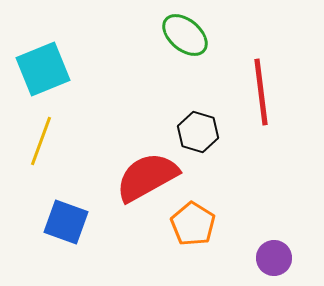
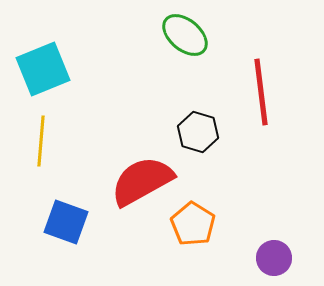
yellow line: rotated 15 degrees counterclockwise
red semicircle: moved 5 px left, 4 px down
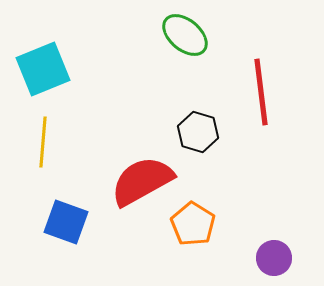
yellow line: moved 2 px right, 1 px down
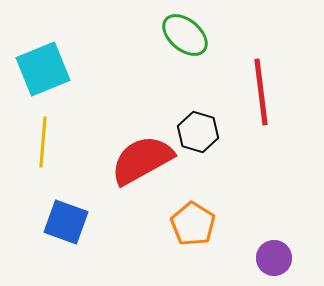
red semicircle: moved 21 px up
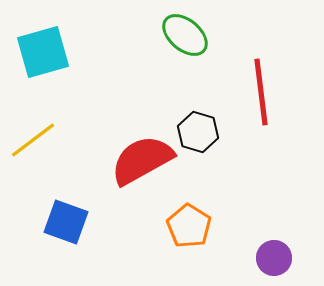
cyan square: moved 17 px up; rotated 6 degrees clockwise
yellow line: moved 10 px left, 2 px up; rotated 48 degrees clockwise
orange pentagon: moved 4 px left, 2 px down
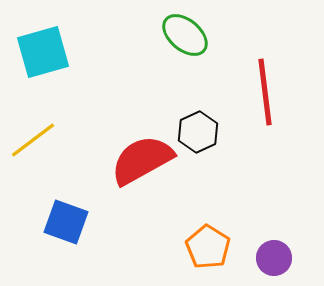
red line: moved 4 px right
black hexagon: rotated 18 degrees clockwise
orange pentagon: moved 19 px right, 21 px down
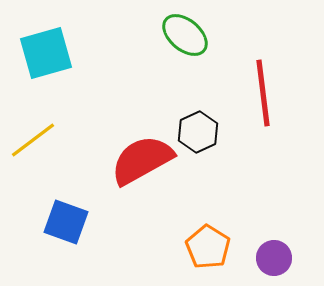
cyan square: moved 3 px right, 1 px down
red line: moved 2 px left, 1 px down
